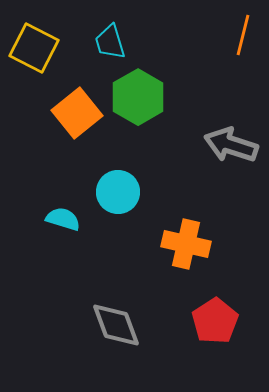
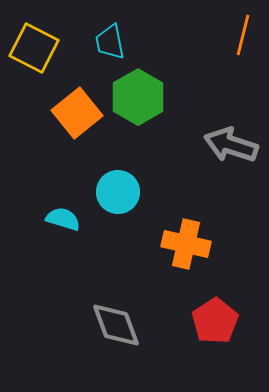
cyan trapezoid: rotated 6 degrees clockwise
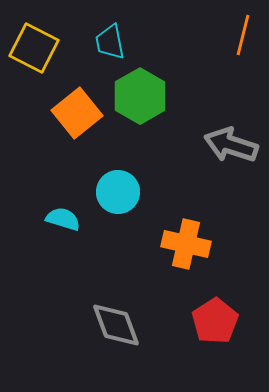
green hexagon: moved 2 px right, 1 px up
